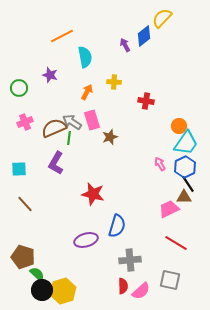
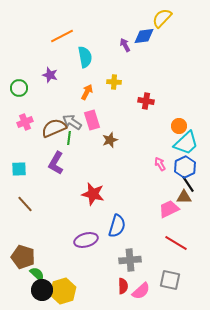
blue diamond: rotated 30 degrees clockwise
brown star: moved 3 px down
cyan trapezoid: rotated 12 degrees clockwise
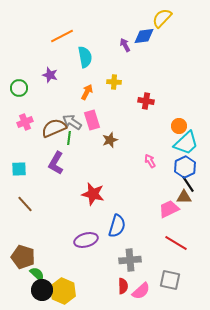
pink arrow: moved 10 px left, 3 px up
yellow hexagon: rotated 20 degrees counterclockwise
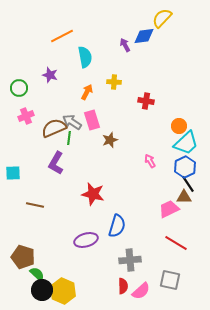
pink cross: moved 1 px right, 6 px up
cyan square: moved 6 px left, 4 px down
brown line: moved 10 px right, 1 px down; rotated 36 degrees counterclockwise
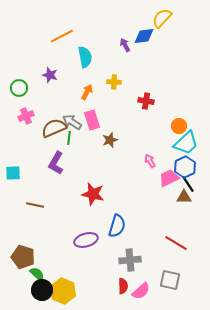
pink trapezoid: moved 31 px up
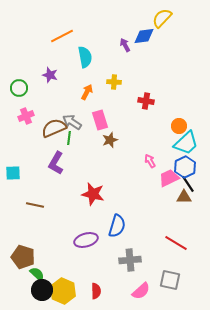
pink rectangle: moved 8 px right
red semicircle: moved 27 px left, 5 px down
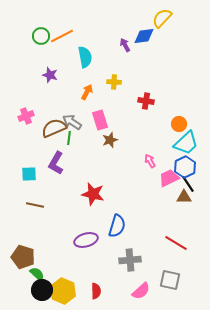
green circle: moved 22 px right, 52 px up
orange circle: moved 2 px up
cyan square: moved 16 px right, 1 px down
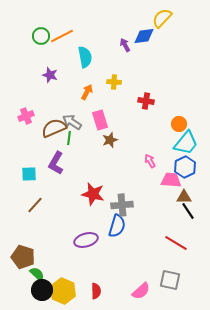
cyan trapezoid: rotated 8 degrees counterclockwise
pink trapezoid: moved 2 px right, 2 px down; rotated 30 degrees clockwise
black line: moved 27 px down
brown line: rotated 60 degrees counterclockwise
gray cross: moved 8 px left, 55 px up
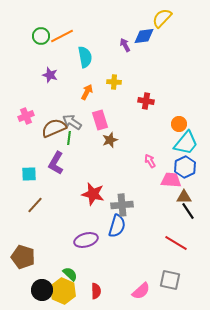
green semicircle: moved 33 px right
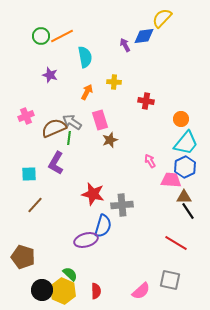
orange circle: moved 2 px right, 5 px up
blue semicircle: moved 14 px left
